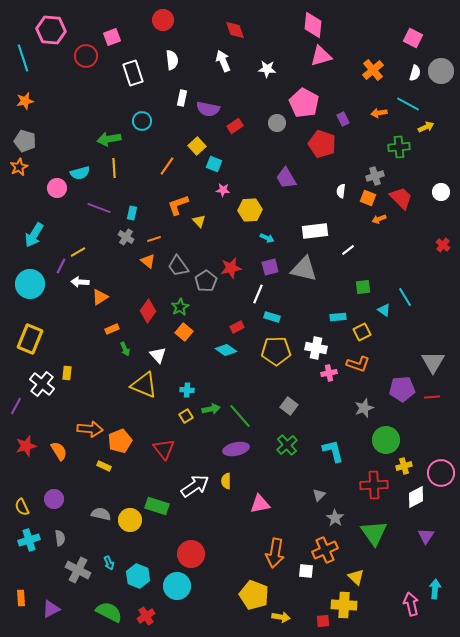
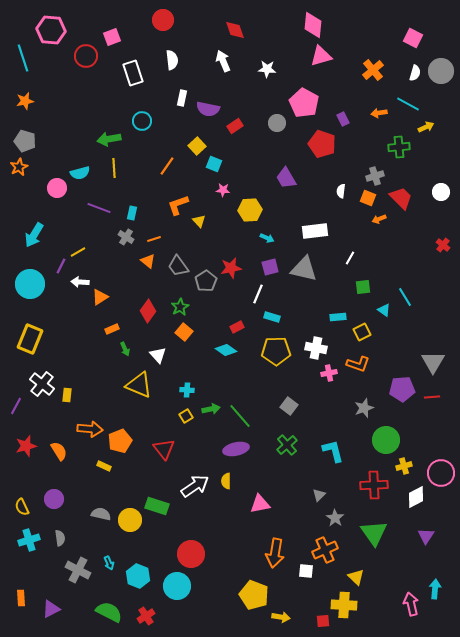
white line at (348, 250): moved 2 px right, 8 px down; rotated 24 degrees counterclockwise
yellow rectangle at (67, 373): moved 22 px down
yellow triangle at (144, 385): moved 5 px left
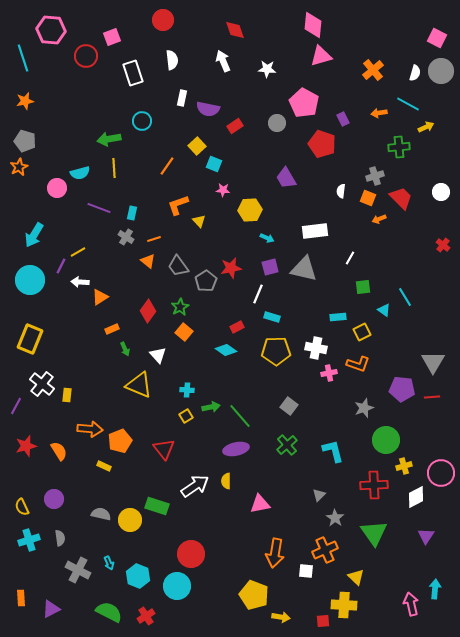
pink square at (413, 38): moved 24 px right
cyan circle at (30, 284): moved 4 px up
purple pentagon at (402, 389): rotated 10 degrees clockwise
green arrow at (211, 409): moved 2 px up
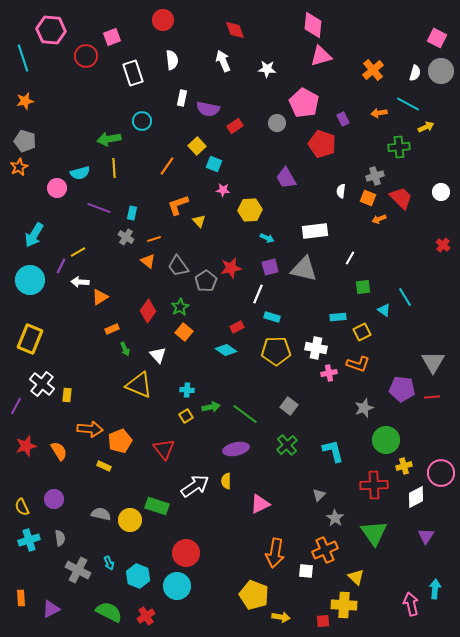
green line at (240, 416): moved 5 px right, 2 px up; rotated 12 degrees counterclockwise
pink triangle at (260, 504): rotated 15 degrees counterclockwise
red circle at (191, 554): moved 5 px left, 1 px up
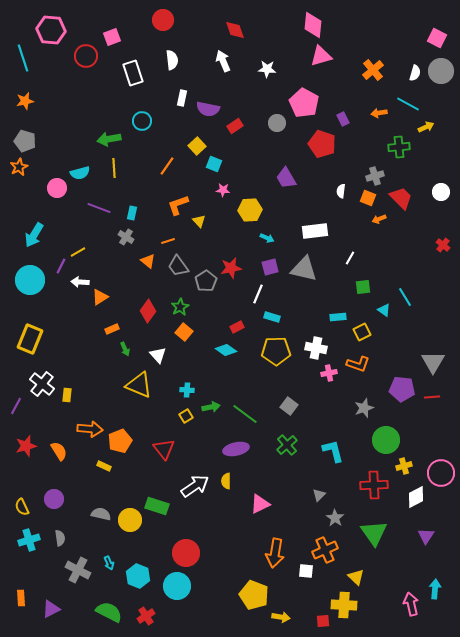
orange line at (154, 239): moved 14 px right, 2 px down
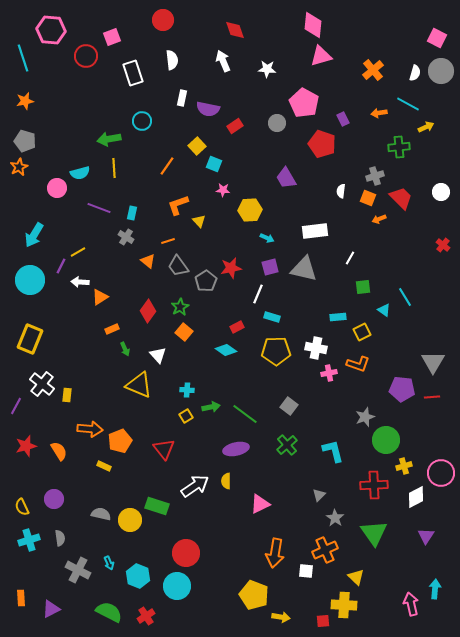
gray star at (364, 408): moved 1 px right, 9 px down
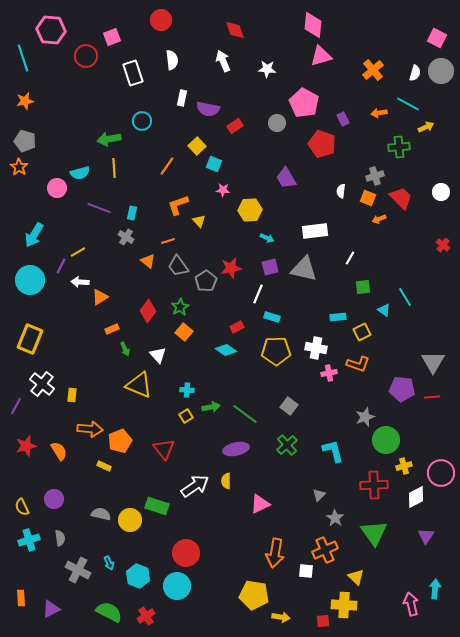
red circle at (163, 20): moved 2 px left
orange star at (19, 167): rotated 12 degrees counterclockwise
yellow rectangle at (67, 395): moved 5 px right
yellow pentagon at (254, 595): rotated 12 degrees counterclockwise
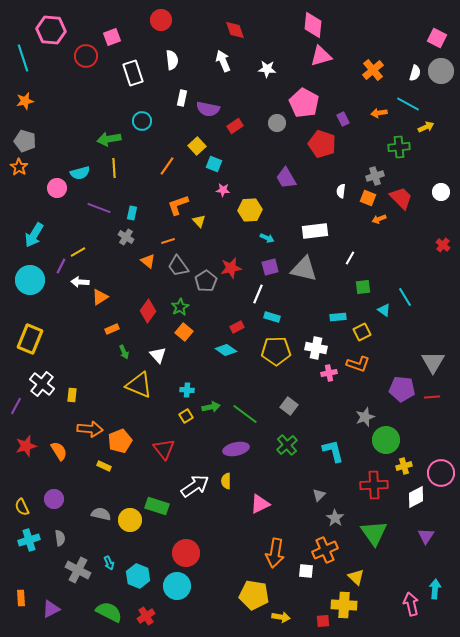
green arrow at (125, 349): moved 1 px left, 3 px down
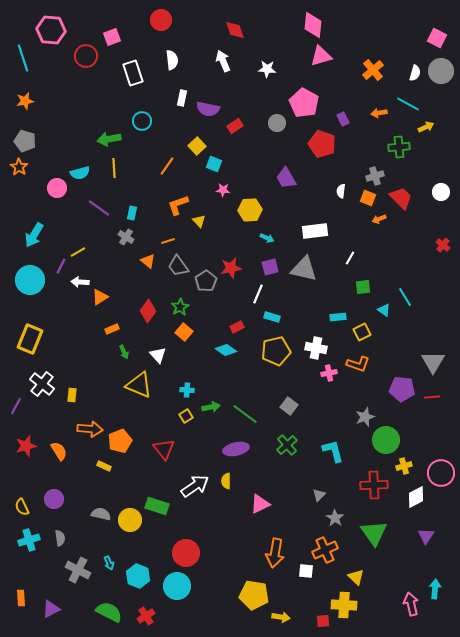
purple line at (99, 208): rotated 15 degrees clockwise
yellow pentagon at (276, 351): rotated 12 degrees counterclockwise
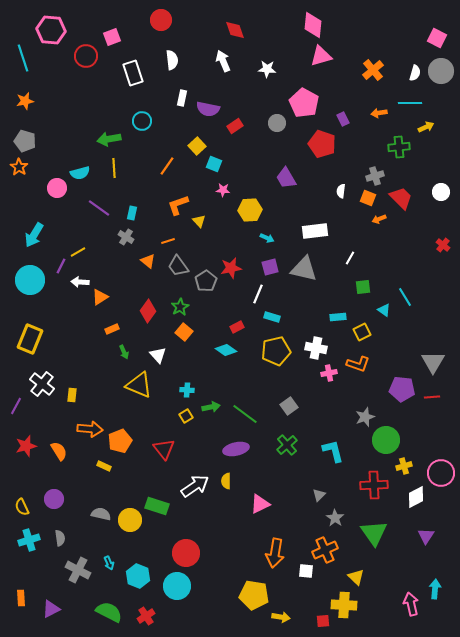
cyan line at (408, 104): moved 2 px right, 1 px up; rotated 30 degrees counterclockwise
gray square at (289, 406): rotated 18 degrees clockwise
